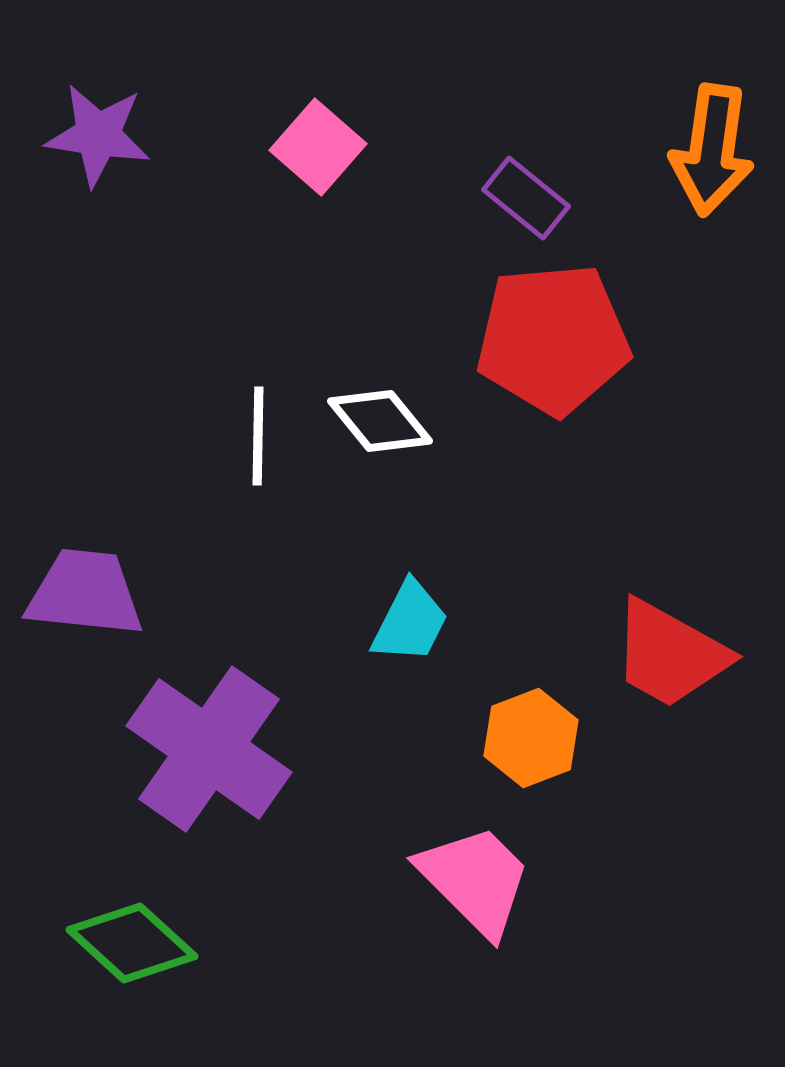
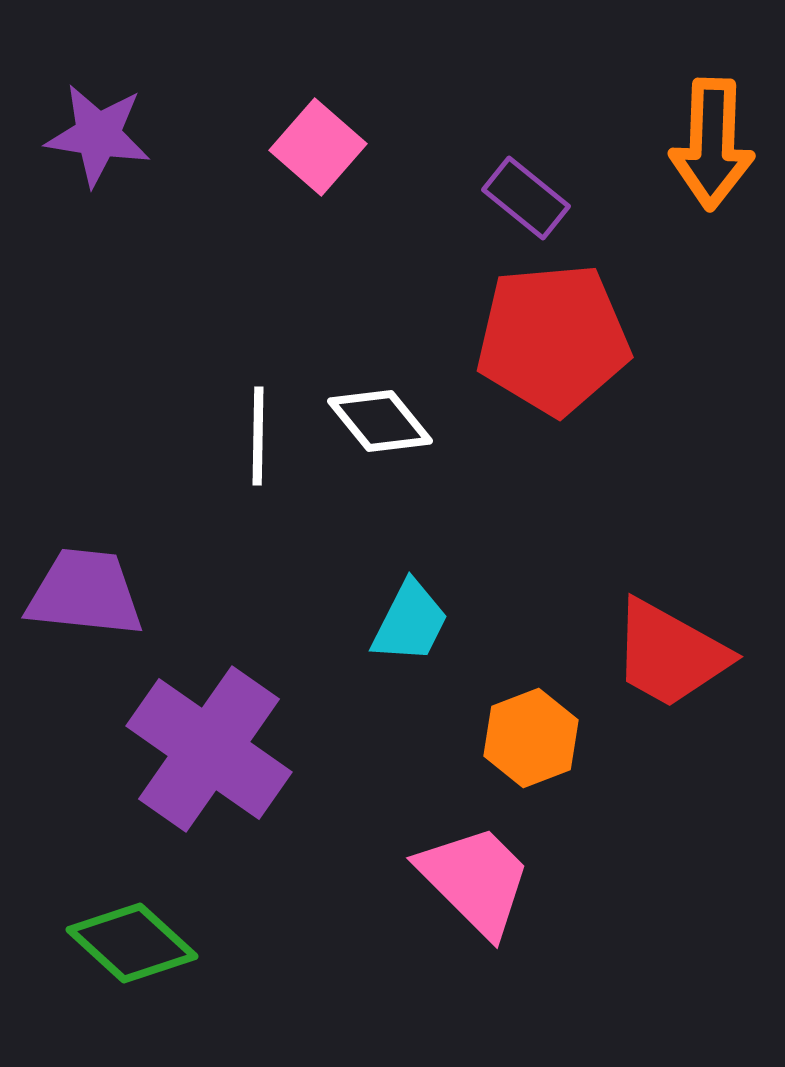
orange arrow: moved 6 px up; rotated 6 degrees counterclockwise
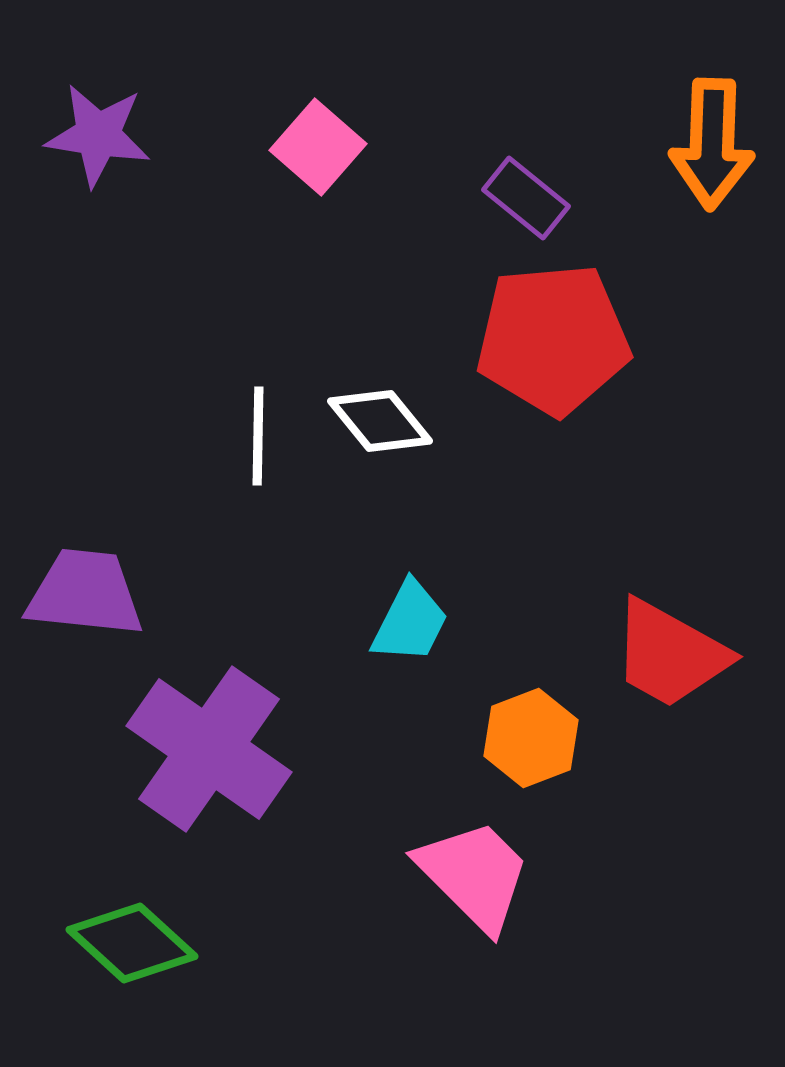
pink trapezoid: moved 1 px left, 5 px up
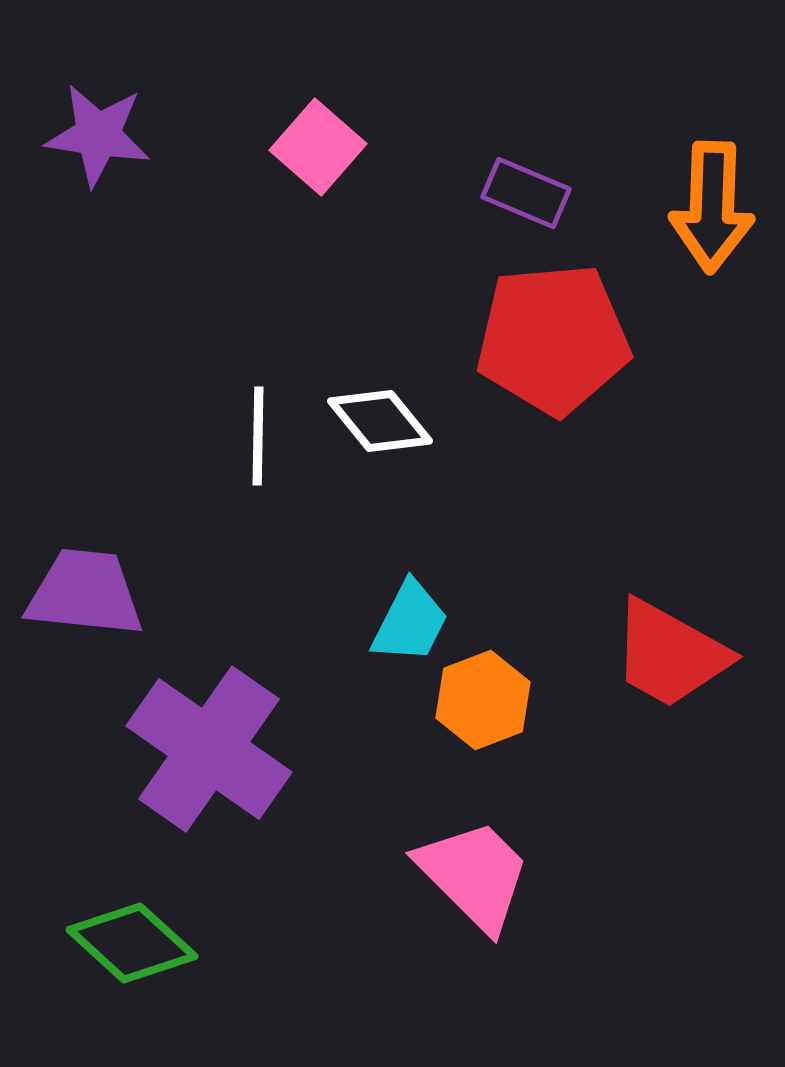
orange arrow: moved 63 px down
purple rectangle: moved 5 px up; rotated 16 degrees counterclockwise
orange hexagon: moved 48 px left, 38 px up
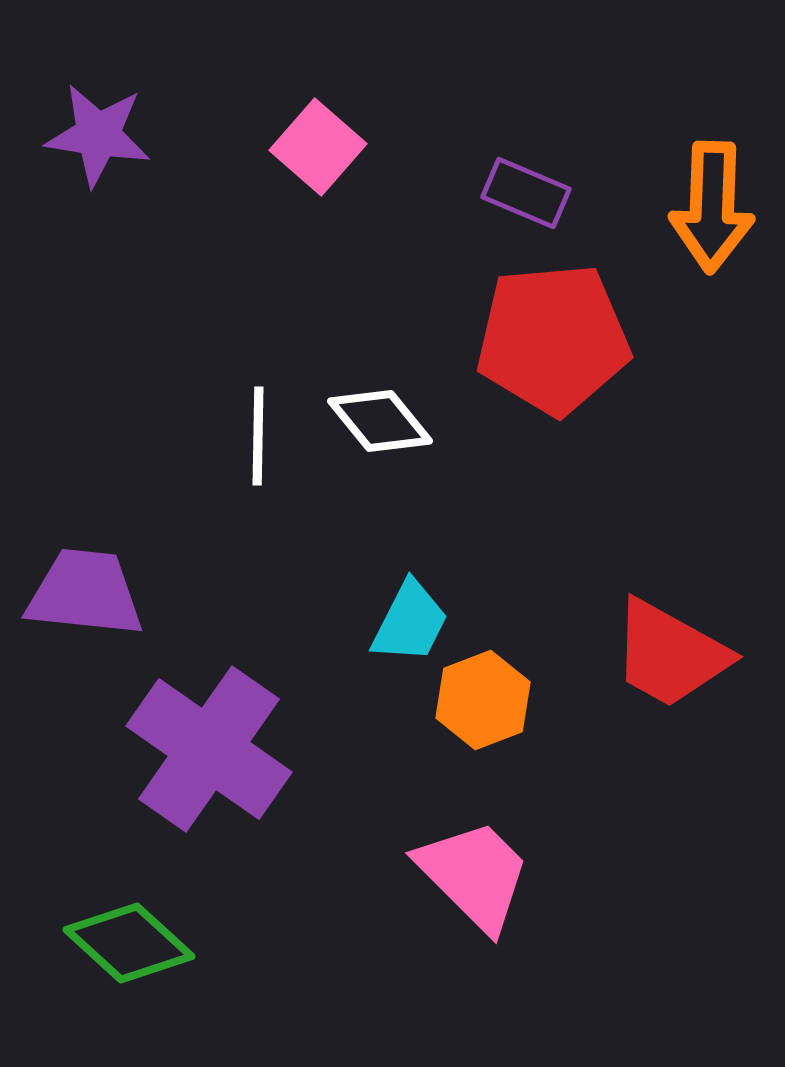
green diamond: moved 3 px left
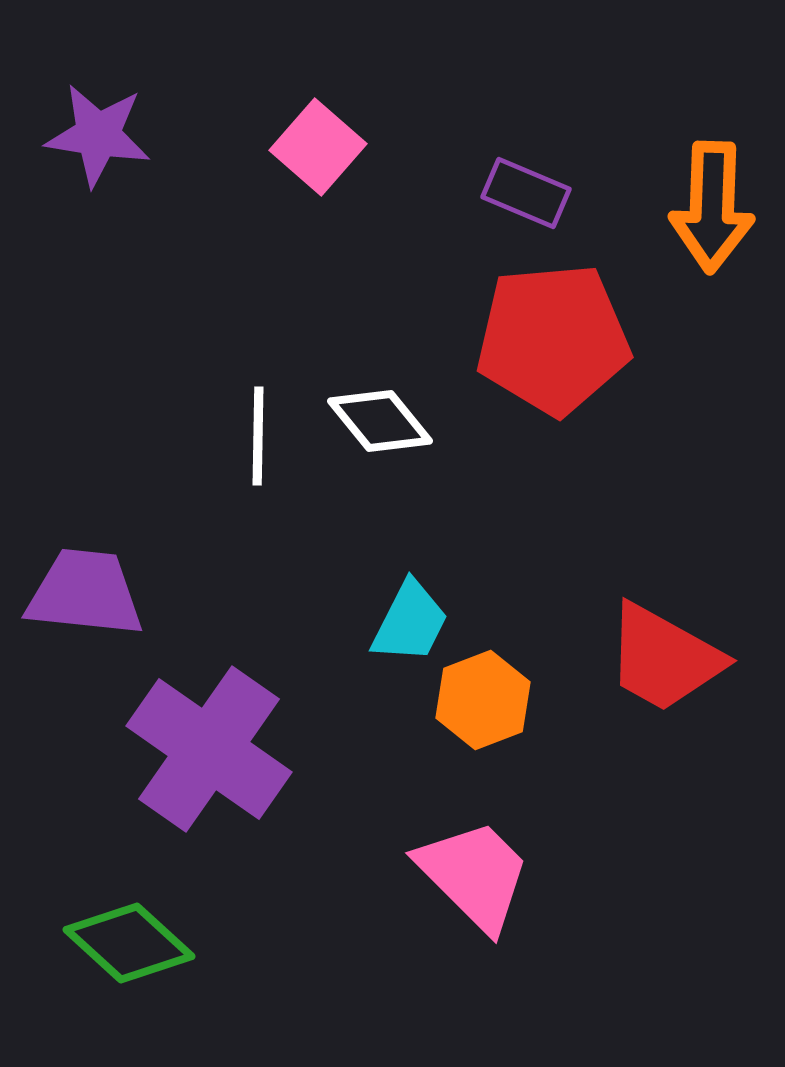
red trapezoid: moved 6 px left, 4 px down
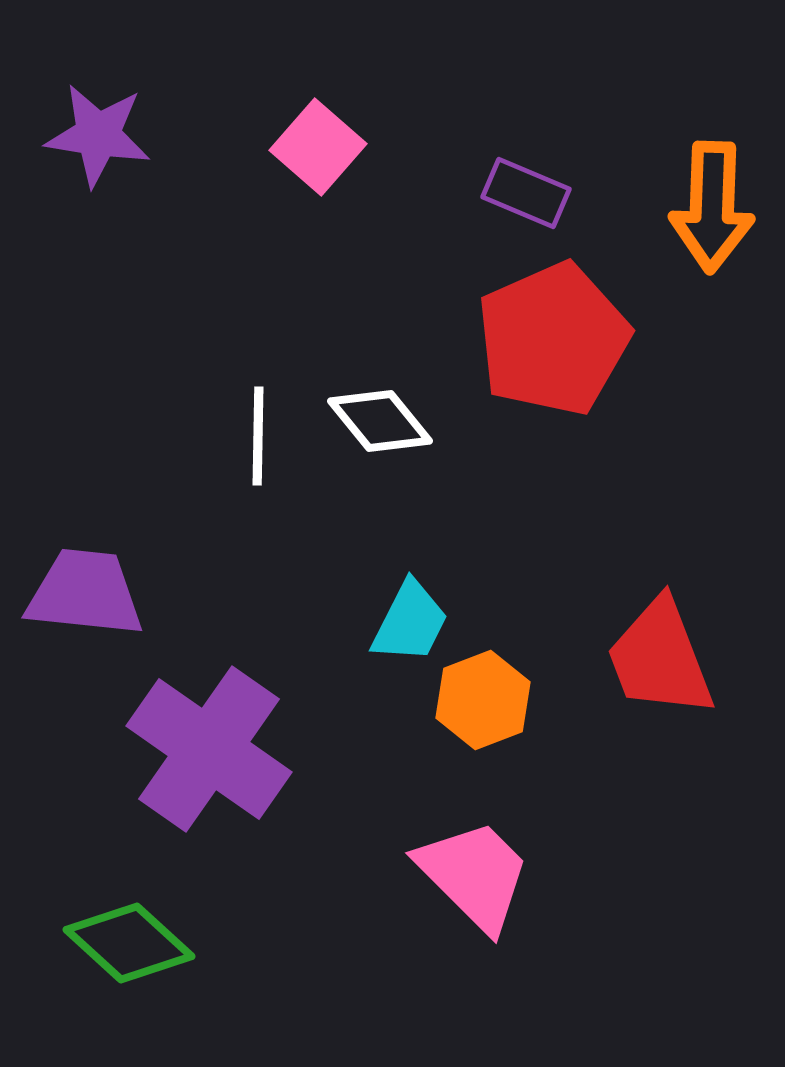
red pentagon: rotated 19 degrees counterclockwise
red trapezoid: moved 4 px left; rotated 40 degrees clockwise
